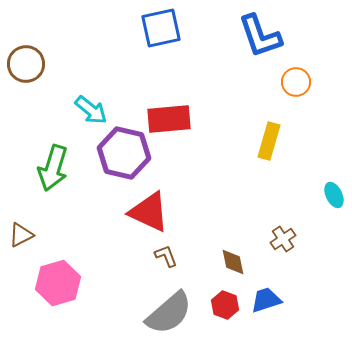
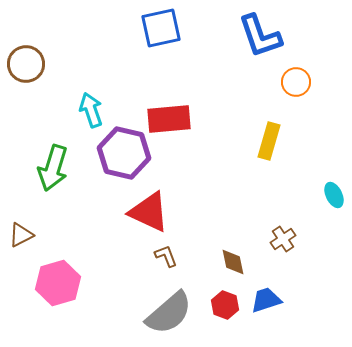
cyan arrow: rotated 148 degrees counterclockwise
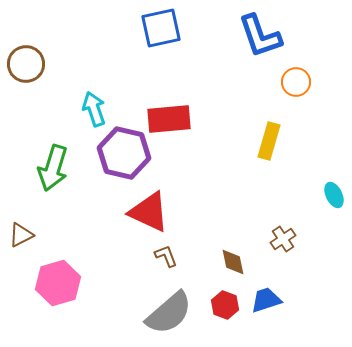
cyan arrow: moved 3 px right, 1 px up
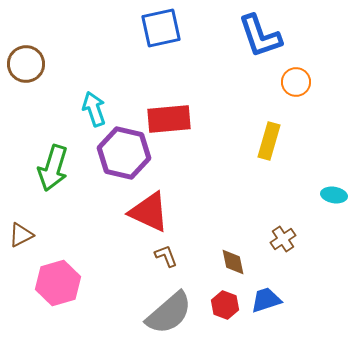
cyan ellipse: rotated 55 degrees counterclockwise
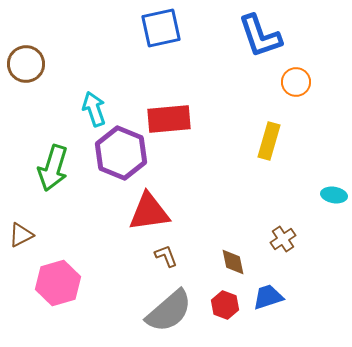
purple hexagon: moved 3 px left; rotated 9 degrees clockwise
red triangle: rotated 33 degrees counterclockwise
blue trapezoid: moved 2 px right, 3 px up
gray semicircle: moved 2 px up
